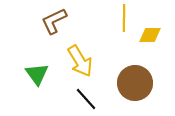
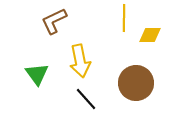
yellow arrow: rotated 20 degrees clockwise
brown circle: moved 1 px right
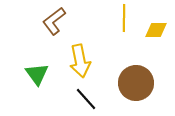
brown L-shape: rotated 12 degrees counterclockwise
yellow diamond: moved 6 px right, 5 px up
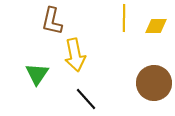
brown L-shape: moved 2 px left; rotated 40 degrees counterclockwise
yellow diamond: moved 4 px up
yellow arrow: moved 5 px left, 6 px up
green triangle: rotated 10 degrees clockwise
brown circle: moved 18 px right
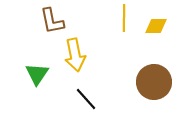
brown L-shape: rotated 24 degrees counterclockwise
brown circle: moved 1 px up
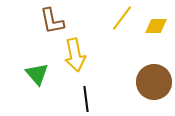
yellow line: moved 2 px left; rotated 36 degrees clockwise
green triangle: rotated 15 degrees counterclockwise
black line: rotated 35 degrees clockwise
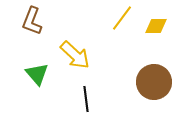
brown L-shape: moved 20 px left; rotated 32 degrees clockwise
yellow arrow: rotated 36 degrees counterclockwise
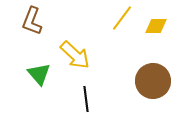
green triangle: moved 2 px right
brown circle: moved 1 px left, 1 px up
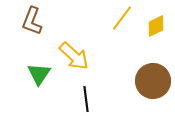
yellow diamond: rotated 25 degrees counterclockwise
yellow arrow: moved 1 px left, 1 px down
green triangle: rotated 15 degrees clockwise
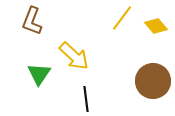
yellow diamond: rotated 75 degrees clockwise
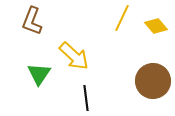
yellow line: rotated 12 degrees counterclockwise
black line: moved 1 px up
